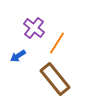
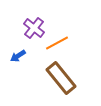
orange line: rotated 30 degrees clockwise
brown rectangle: moved 6 px right, 1 px up
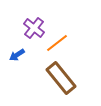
orange line: rotated 10 degrees counterclockwise
blue arrow: moved 1 px left, 1 px up
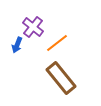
purple cross: moved 1 px left, 1 px up
blue arrow: moved 10 px up; rotated 35 degrees counterclockwise
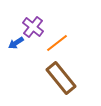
blue arrow: moved 1 px left, 2 px up; rotated 35 degrees clockwise
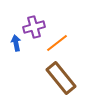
purple cross: moved 1 px right; rotated 35 degrees clockwise
blue arrow: rotated 112 degrees clockwise
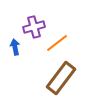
blue arrow: moved 1 px left, 4 px down
brown rectangle: rotated 76 degrees clockwise
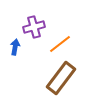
orange line: moved 3 px right, 1 px down
blue arrow: rotated 21 degrees clockwise
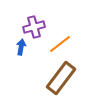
blue arrow: moved 6 px right
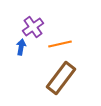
purple cross: moved 1 px left; rotated 20 degrees counterclockwise
orange line: rotated 25 degrees clockwise
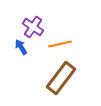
purple cross: rotated 20 degrees counterclockwise
blue arrow: rotated 42 degrees counterclockwise
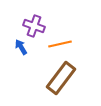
purple cross: moved 1 px right, 1 px up; rotated 15 degrees counterclockwise
